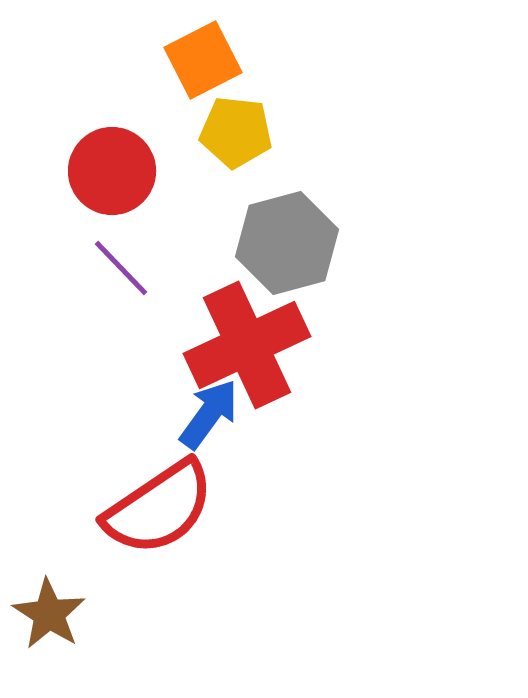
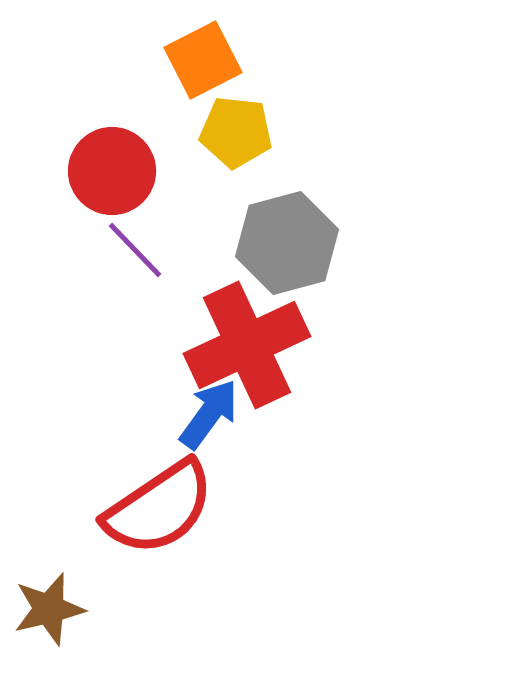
purple line: moved 14 px right, 18 px up
brown star: moved 5 px up; rotated 26 degrees clockwise
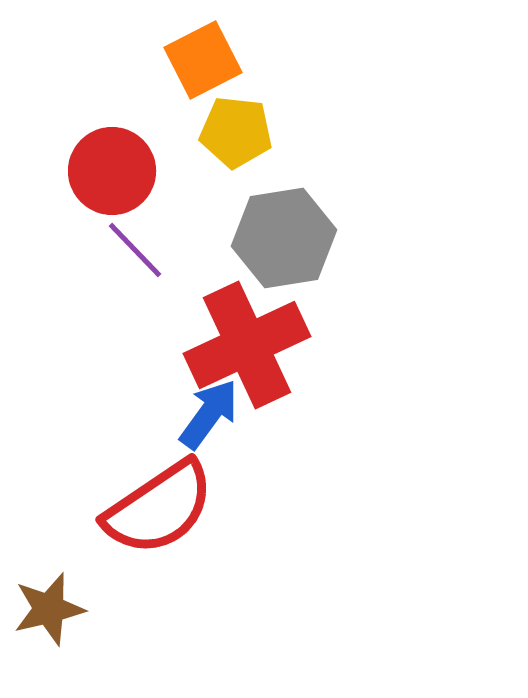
gray hexagon: moved 3 px left, 5 px up; rotated 6 degrees clockwise
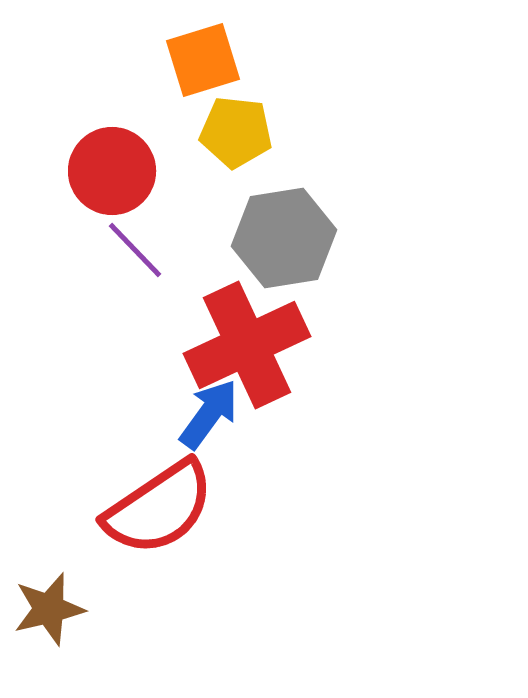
orange square: rotated 10 degrees clockwise
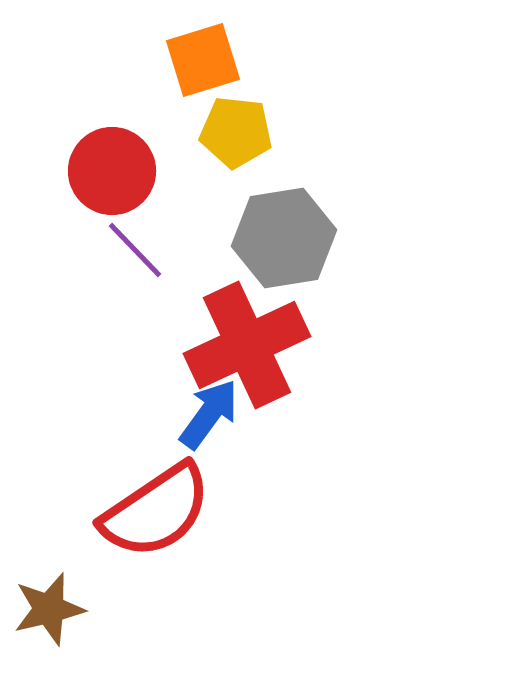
red semicircle: moved 3 px left, 3 px down
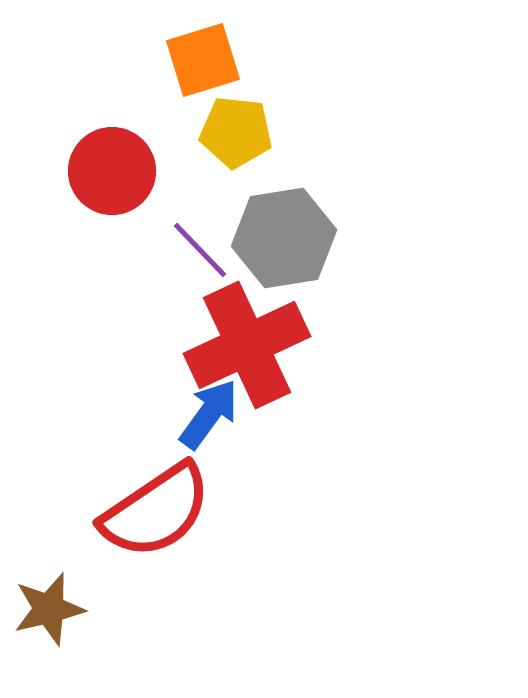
purple line: moved 65 px right
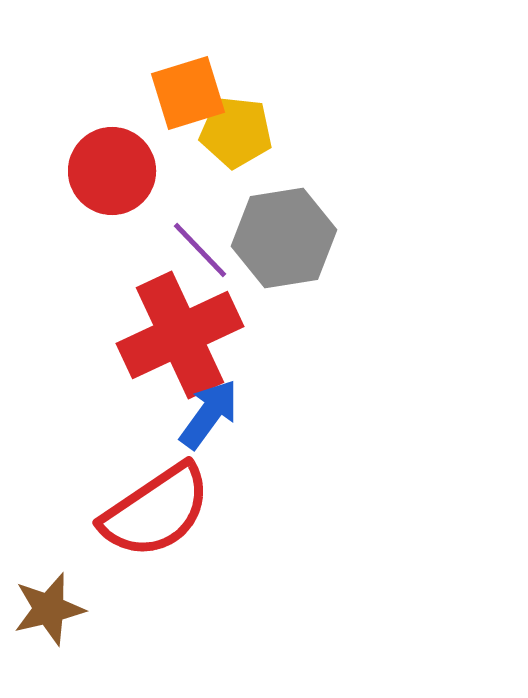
orange square: moved 15 px left, 33 px down
red cross: moved 67 px left, 10 px up
